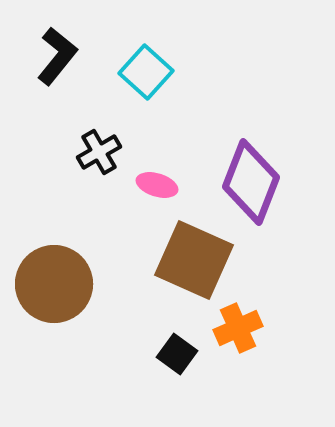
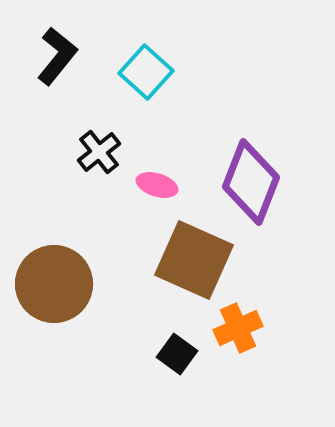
black cross: rotated 9 degrees counterclockwise
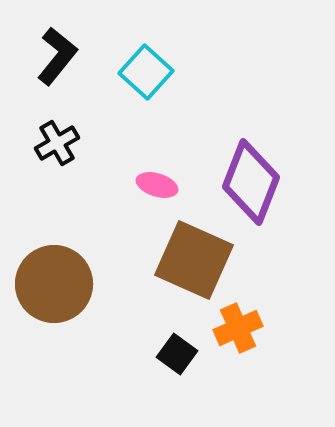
black cross: moved 42 px left, 9 px up; rotated 9 degrees clockwise
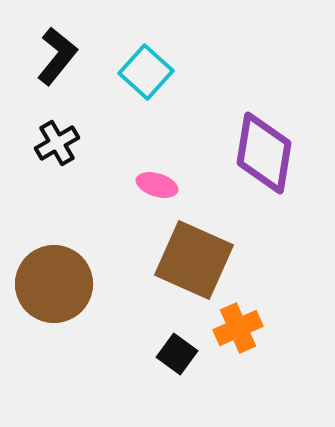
purple diamond: moved 13 px right, 29 px up; rotated 12 degrees counterclockwise
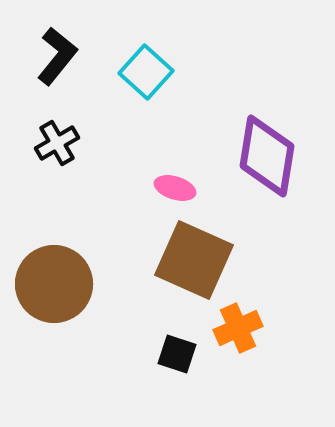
purple diamond: moved 3 px right, 3 px down
pink ellipse: moved 18 px right, 3 px down
black square: rotated 18 degrees counterclockwise
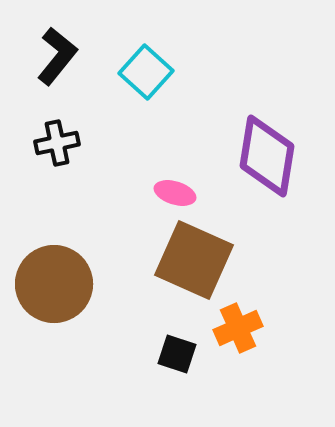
black cross: rotated 18 degrees clockwise
pink ellipse: moved 5 px down
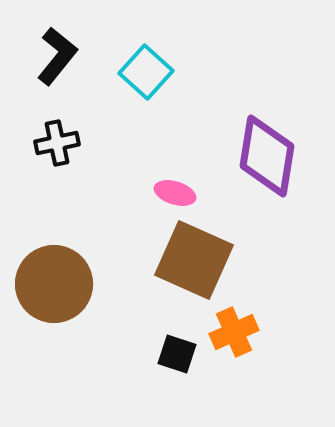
orange cross: moved 4 px left, 4 px down
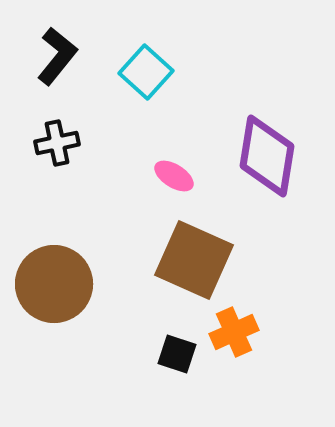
pink ellipse: moved 1 px left, 17 px up; rotated 15 degrees clockwise
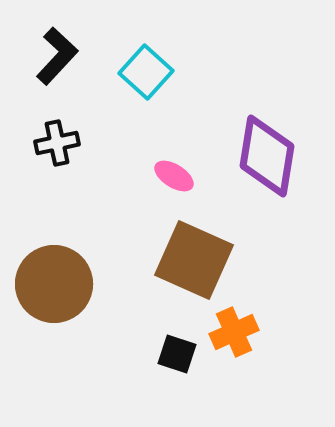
black L-shape: rotated 4 degrees clockwise
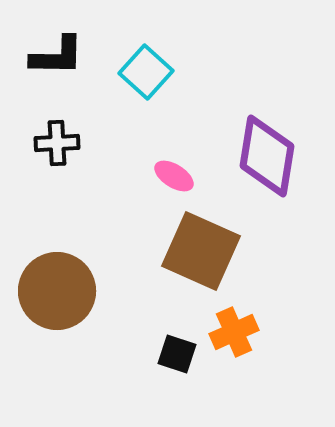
black L-shape: rotated 48 degrees clockwise
black cross: rotated 9 degrees clockwise
brown square: moved 7 px right, 9 px up
brown circle: moved 3 px right, 7 px down
